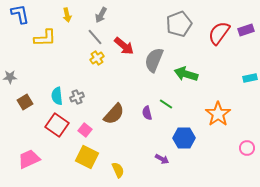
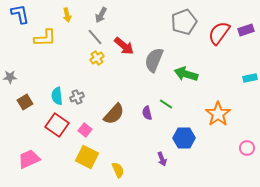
gray pentagon: moved 5 px right, 2 px up
purple arrow: rotated 40 degrees clockwise
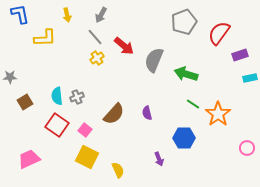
purple rectangle: moved 6 px left, 25 px down
green line: moved 27 px right
purple arrow: moved 3 px left
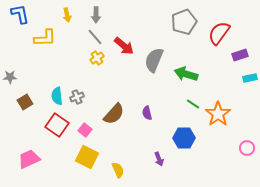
gray arrow: moved 5 px left; rotated 28 degrees counterclockwise
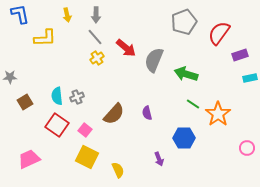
red arrow: moved 2 px right, 2 px down
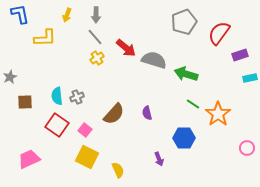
yellow arrow: rotated 32 degrees clockwise
gray semicircle: rotated 85 degrees clockwise
gray star: rotated 24 degrees counterclockwise
brown square: rotated 28 degrees clockwise
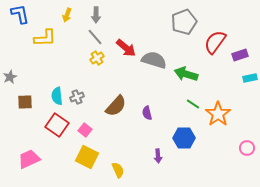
red semicircle: moved 4 px left, 9 px down
brown semicircle: moved 2 px right, 8 px up
purple arrow: moved 1 px left, 3 px up; rotated 16 degrees clockwise
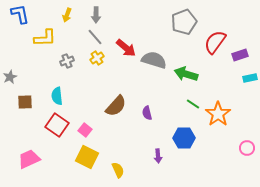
gray cross: moved 10 px left, 36 px up
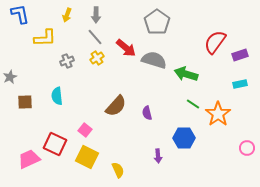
gray pentagon: moved 27 px left; rotated 15 degrees counterclockwise
cyan rectangle: moved 10 px left, 6 px down
red square: moved 2 px left, 19 px down; rotated 10 degrees counterclockwise
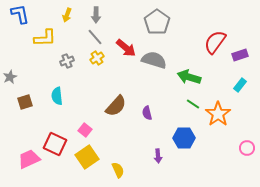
green arrow: moved 3 px right, 3 px down
cyan rectangle: moved 1 px down; rotated 40 degrees counterclockwise
brown square: rotated 14 degrees counterclockwise
yellow square: rotated 30 degrees clockwise
